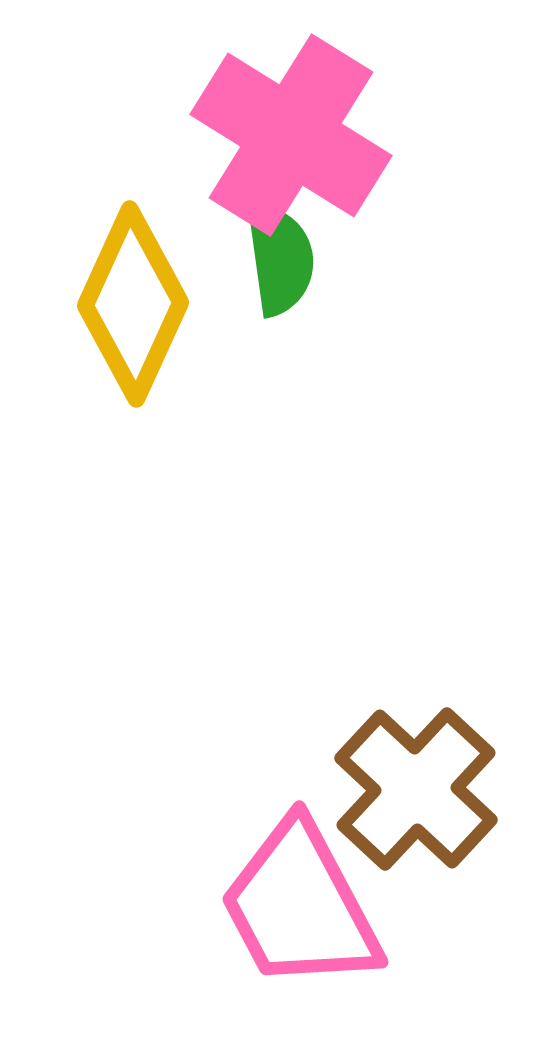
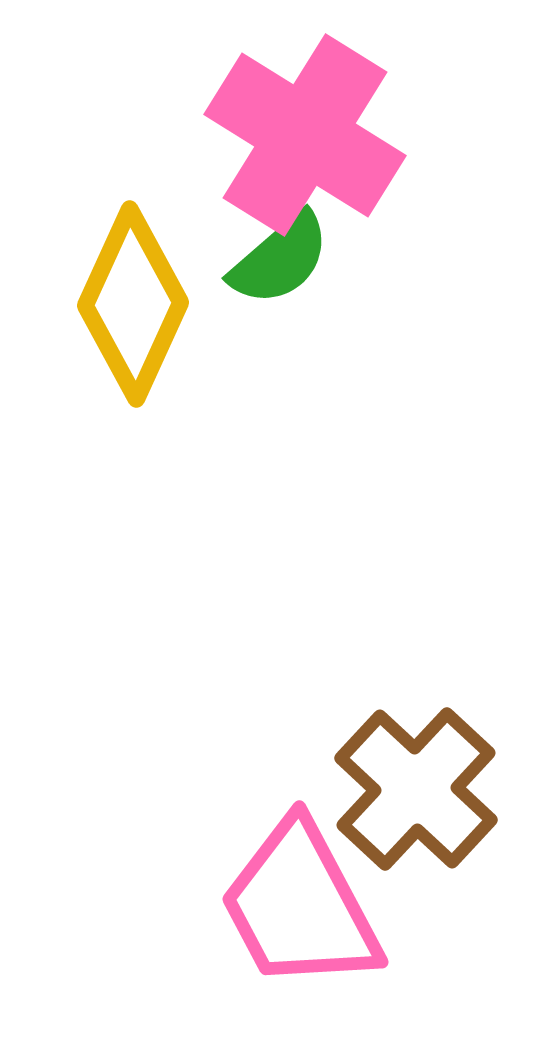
pink cross: moved 14 px right
green semicircle: rotated 57 degrees clockwise
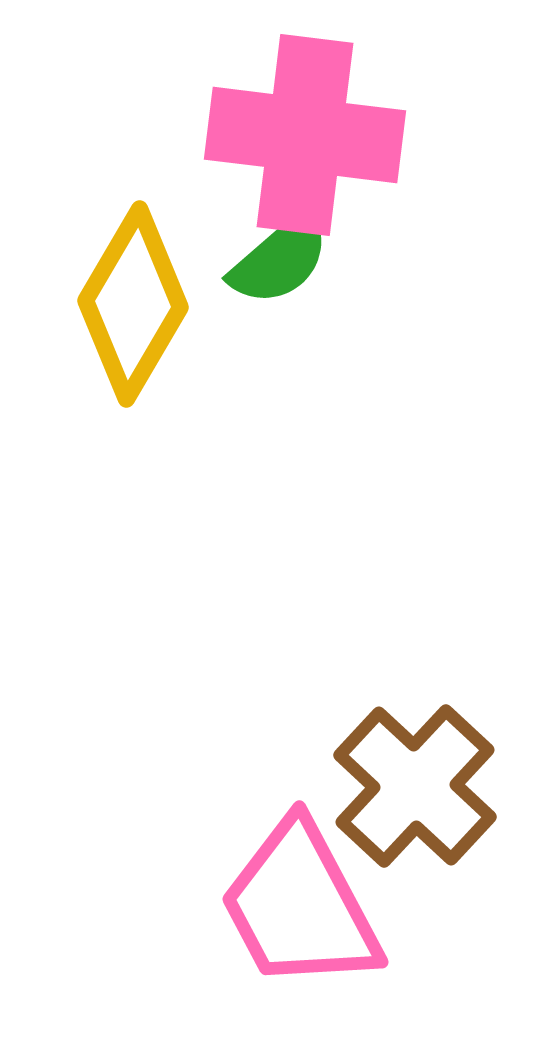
pink cross: rotated 25 degrees counterclockwise
yellow diamond: rotated 6 degrees clockwise
brown cross: moved 1 px left, 3 px up
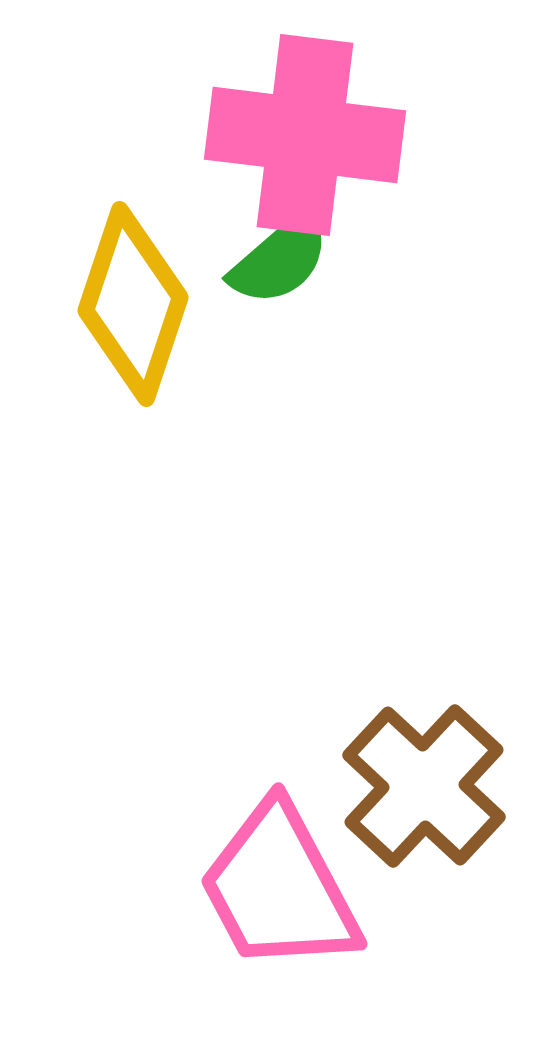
yellow diamond: rotated 12 degrees counterclockwise
brown cross: moved 9 px right
pink trapezoid: moved 21 px left, 18 px up
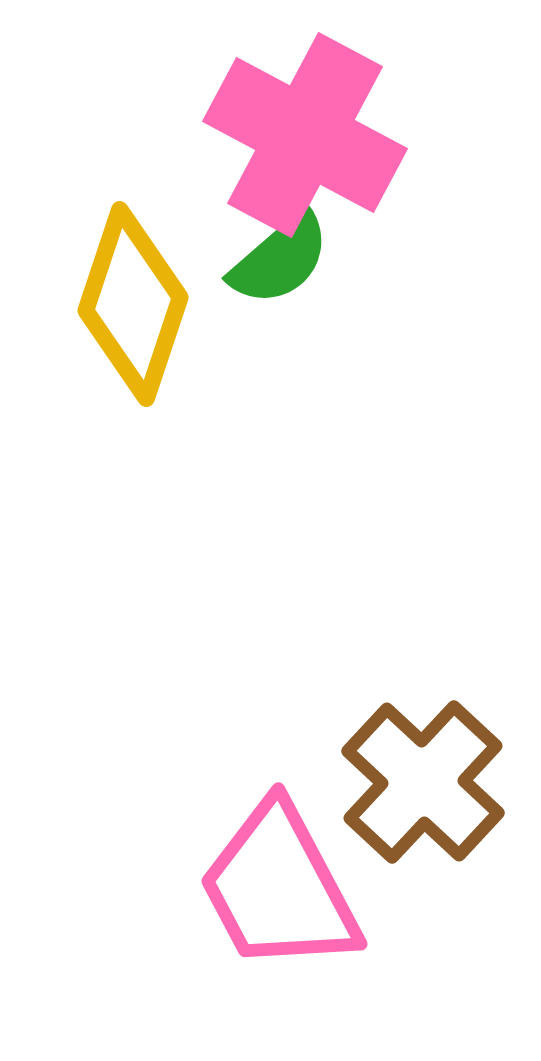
pink cross: rotated 21 degrees clockwise
brown cross: moved 1 px left, 4 px up
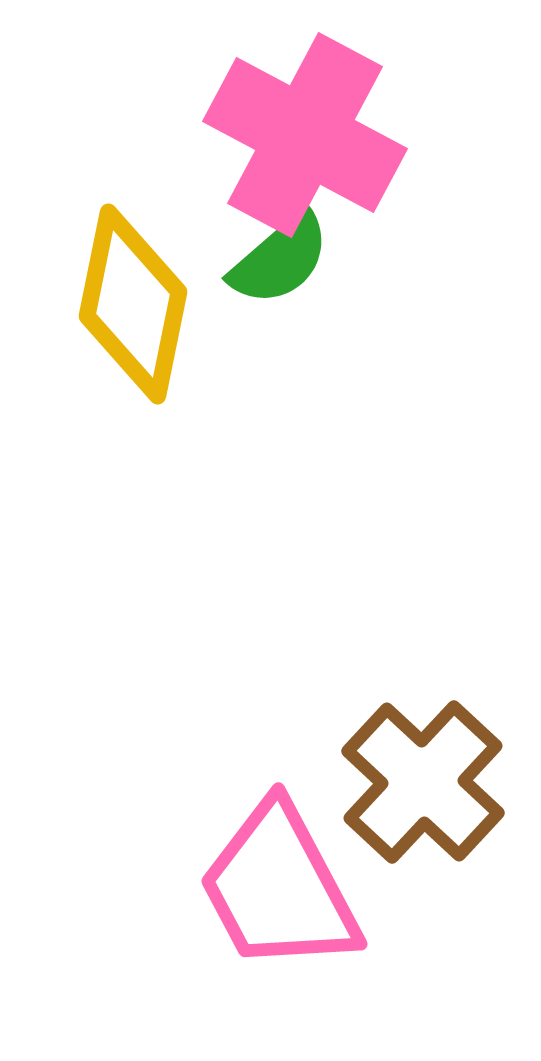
yellow diamond: rotated 7 degrees counterclockwise
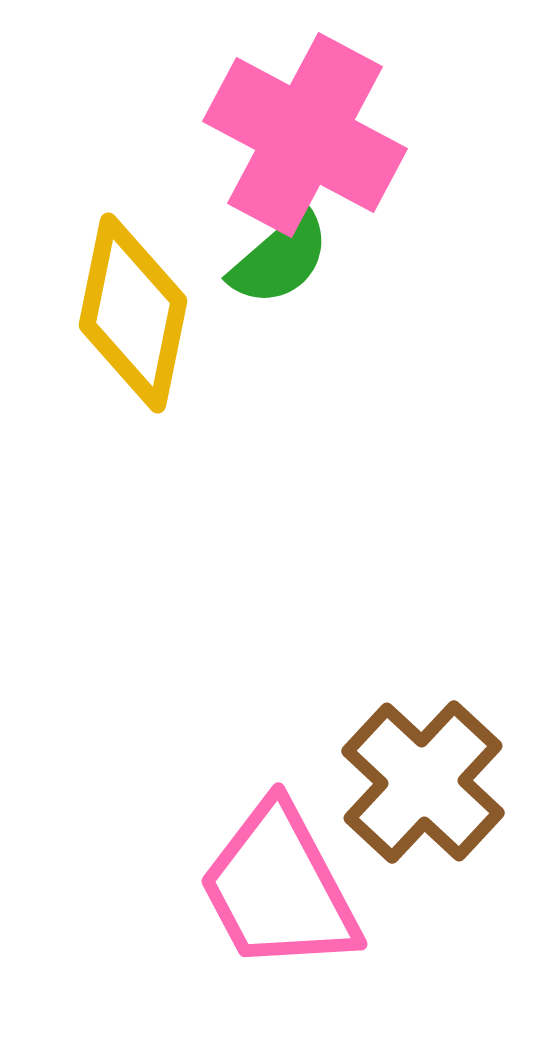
yellow diamond: moved 9 px down
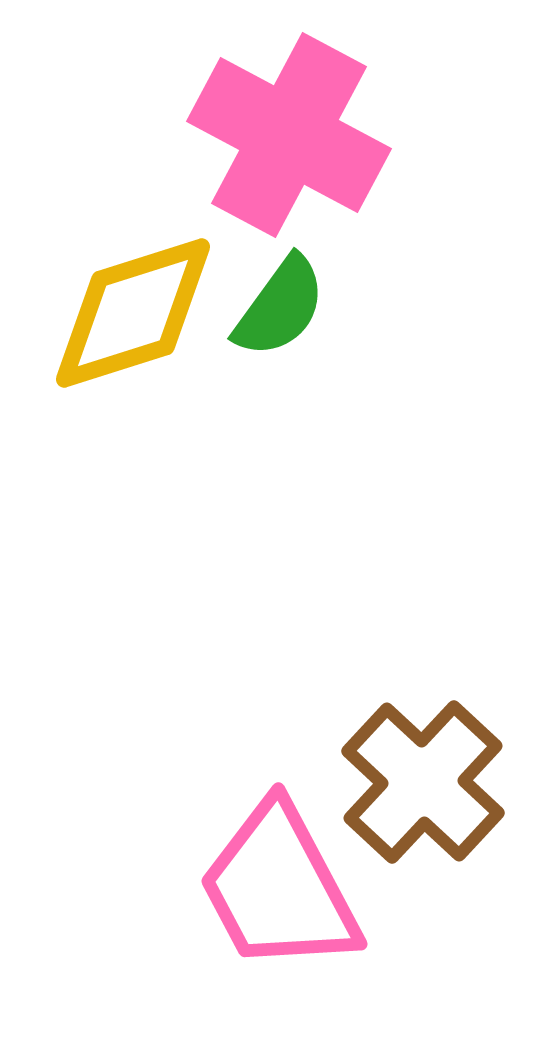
pink cross: moved 16 px left
green semicircle: moved 48 px down; rotated 13 degrees counterclockwise
yellow diamond: rotated 61 degrees clockwise
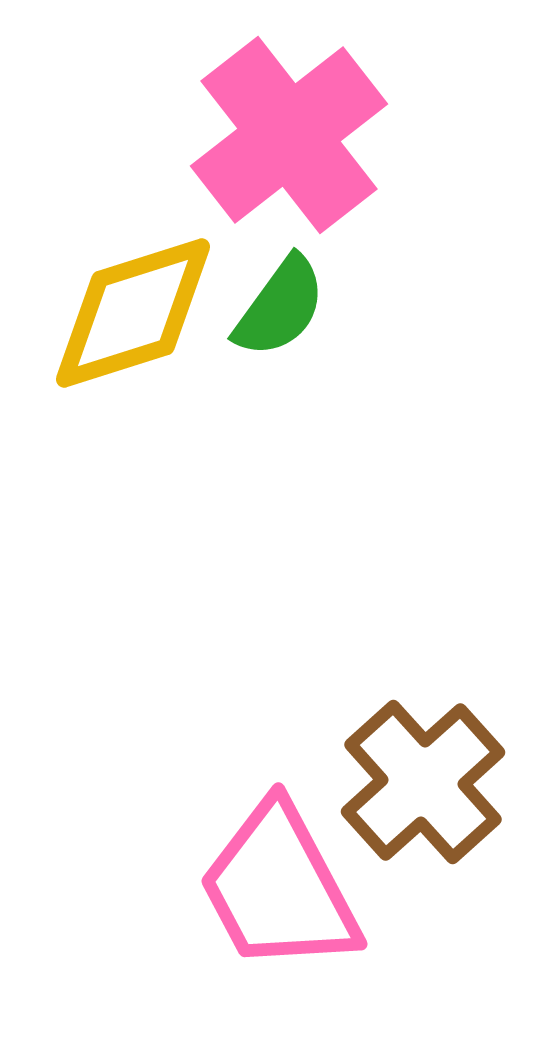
pink cross: rotated 24 degrees clockwise
brown cross: rotated 5 degrees clockwise
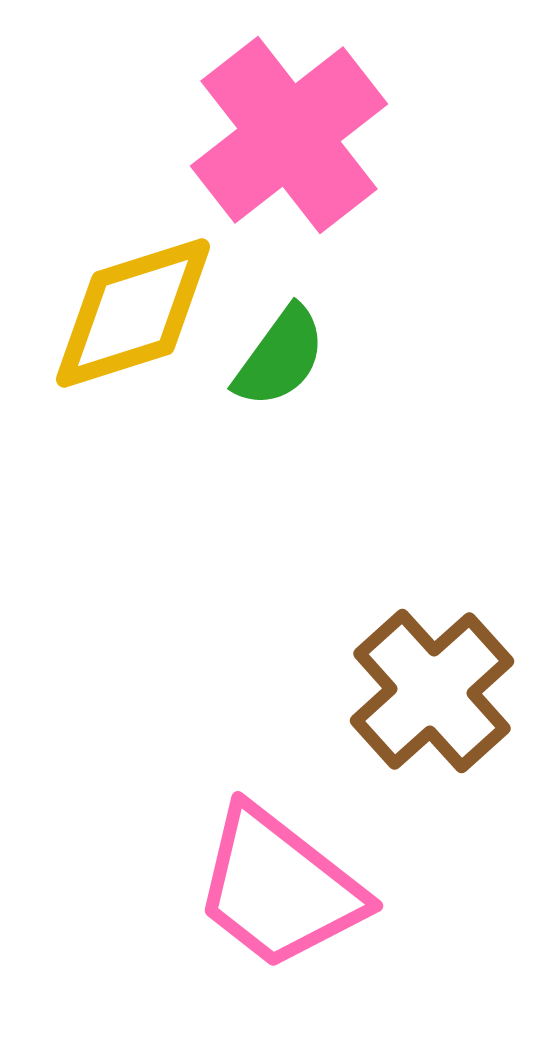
green semicircle: moved 50 px down
brown cross: moved 9 px right, 91 px up
pink trapezoid: rotated 24 degrees counterclockwise
